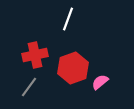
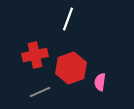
red hexagon: moved 2 px left
pink semicircle: rotated 42 degrees counterclockwise
gray line: moved 11 px right, 5 px down; rotated 30 degrees clockwise
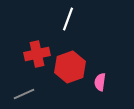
red cross: moved 2 px right, 1 px up
red hexagon: moved 1 px left, 1 px up
gray line: moved 16 px left, 2 px down
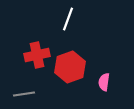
red cross: moved 1 px down
pink semicircle: moved 4 px right
gray line: rotated 15 degrees clockwise
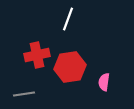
red hexagon: rotated 12 degrees clockwise
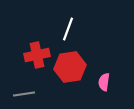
white line: moved 10 px down
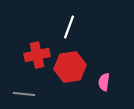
white line: moved 1 px right, 2 px up
gray line: rotated 15 degrees clockwise
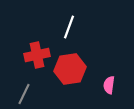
red hexagon: moved 2 px down
pink semicircle: moved 5 px right, 3 px down
gray line: rotated 70 degrees counterclockwise
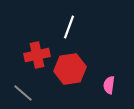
gray line: moved 1 px left, 1 px up; rotated 75 degrees counterclockwise
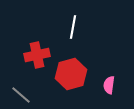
white line: moved 4 px right; rotated 10 degrees counterclockwise
red hexagon: moved 1 px right, 5 px down; rotated 8 degrees counterclockwise
gray line: moved 2 px left, 2 px down
